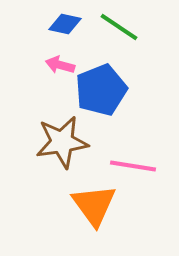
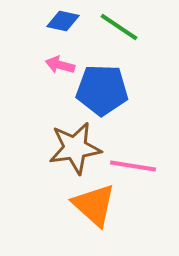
blue diamond: moved 2 px left, 3 px up
blue pentagon: moved 1 px right; rotated 24 degrees clockwise
brown star: moved 13 px right, 6 px down
orange triangle: rotated 12 degrees counterclockwise
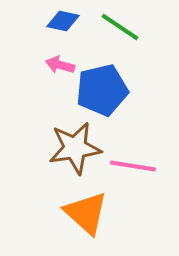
green line: moved 1 px right
blue pentagon: rotated 15 degrees counterclockwise
orange triangle: moved 8 px left, 8 px down
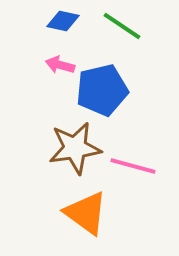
green line: moved 2 px right, 1 px up
pink line: rotated 6 degrees clockwise
orange triangle: rotated 6 degrees counterclockwise
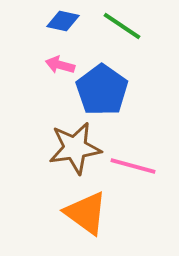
blue pentagon: rotated 24 degrees counterclockwise
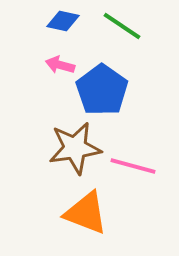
orange triangle: rotated 15 degrees counterclockwise
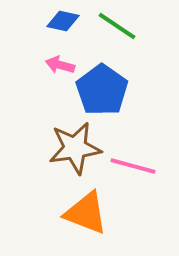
green line: moved 5 px left
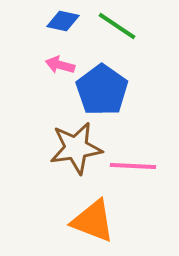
brown star: moved 1 px right
pink line: rotated 12 degrees counterclockwise
orange triangle: moved 7 px right, 8 px down
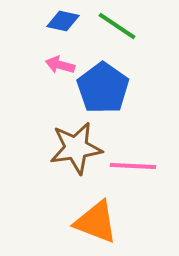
blue pentagon: moved 1 px right, 2 px up
orange triangle: moved 3 px right, 1 px down
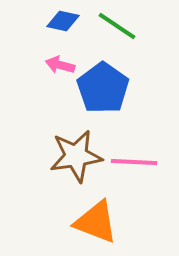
brown star: moved 8 px down
pink line: moved 1 px right, 4 px up
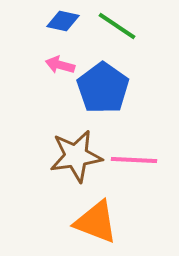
pink line: moved 2 px up
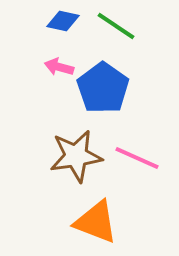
green line: moved 1 px left
pink arrow: moved 1 px left, 2 px down
pink line: moved 3 px right, 2 px up; rotated 21 degrees clockwise
